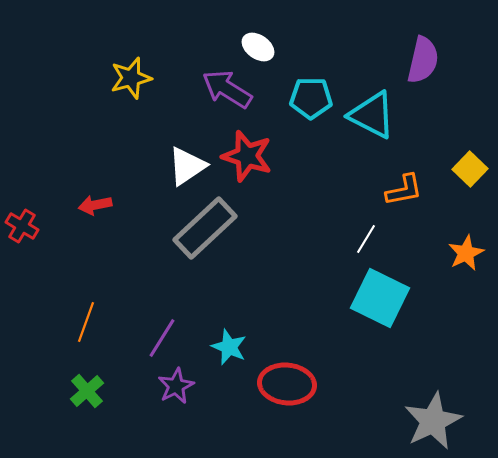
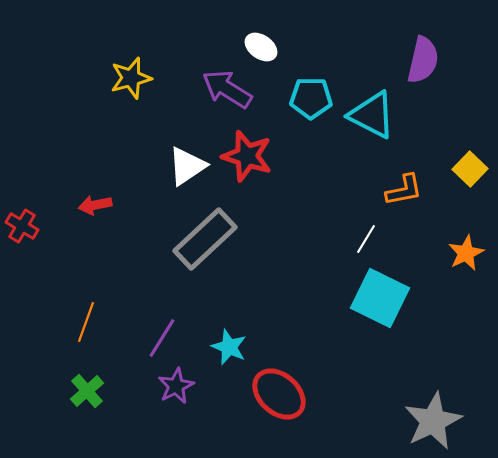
white ellipse: moved 3 px right
gray rectangle: moved 11 px down
red ellipse: moved 8 px left, 10 px down; rotated 36 degrees clockwise
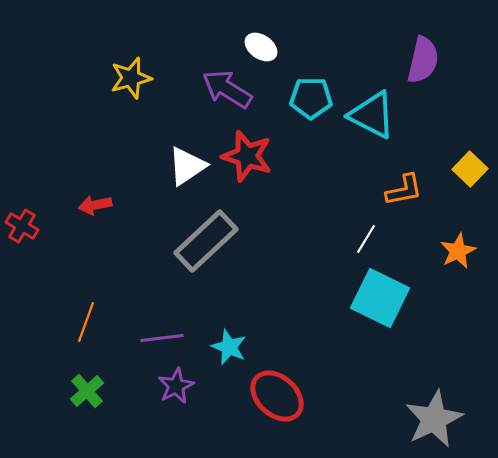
gray rectangle: moved 1 px right, 2 px down
orange star: moved 8 px left, 2 px up
purple line: rotated 51 degrees clockwise
red ellipse: moved 2 px left, 2 px down
gray star: moved 1 px right, 2 px up
